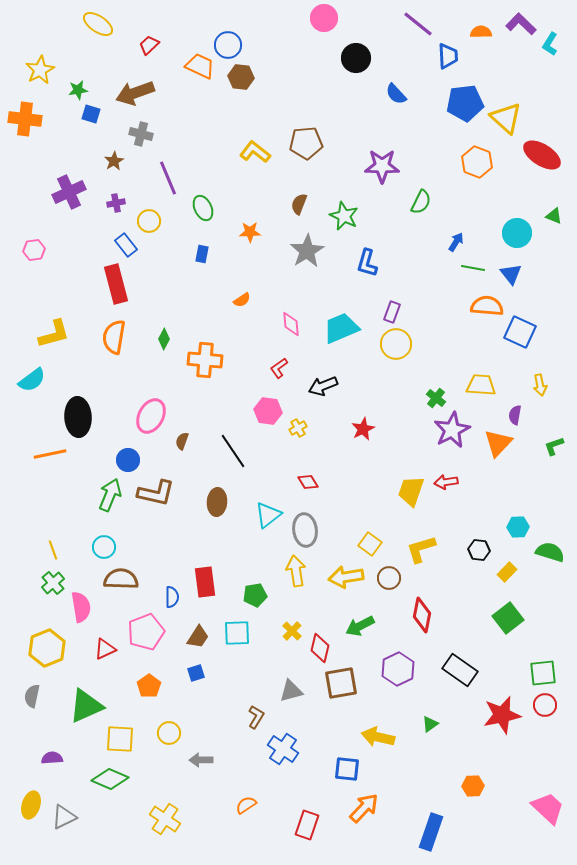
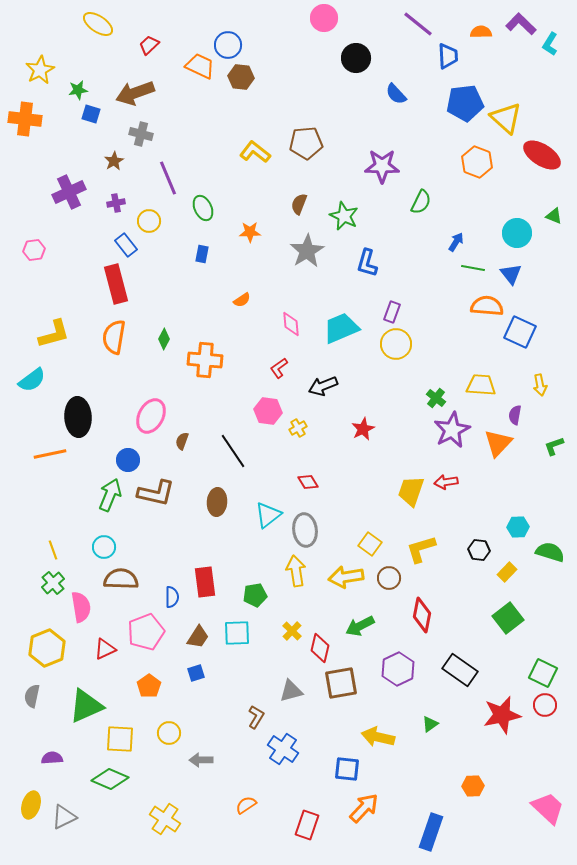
green square at (543, 673): rotated 32 degrees clockwise
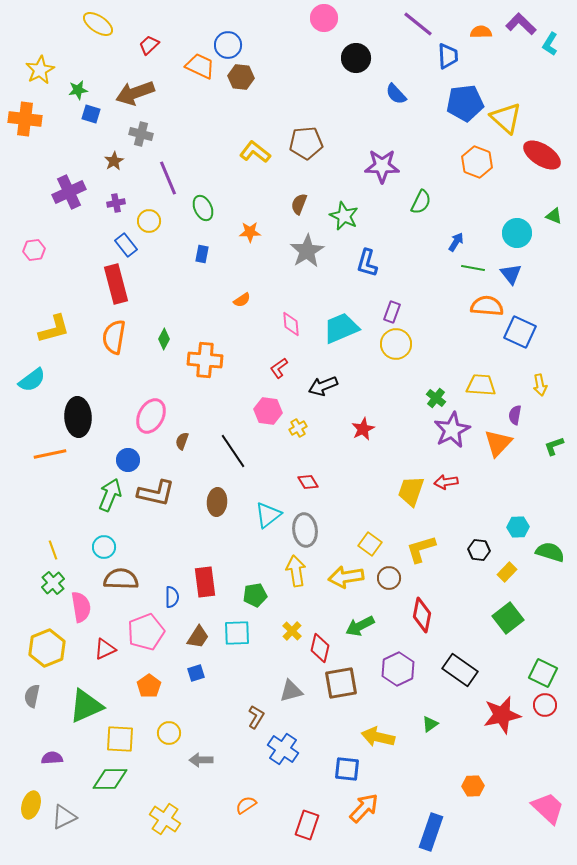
yellow L-shape at (54, 334): moved 5 px up
green diamond at (110, 779): rotated 24 degrees counterclockwise
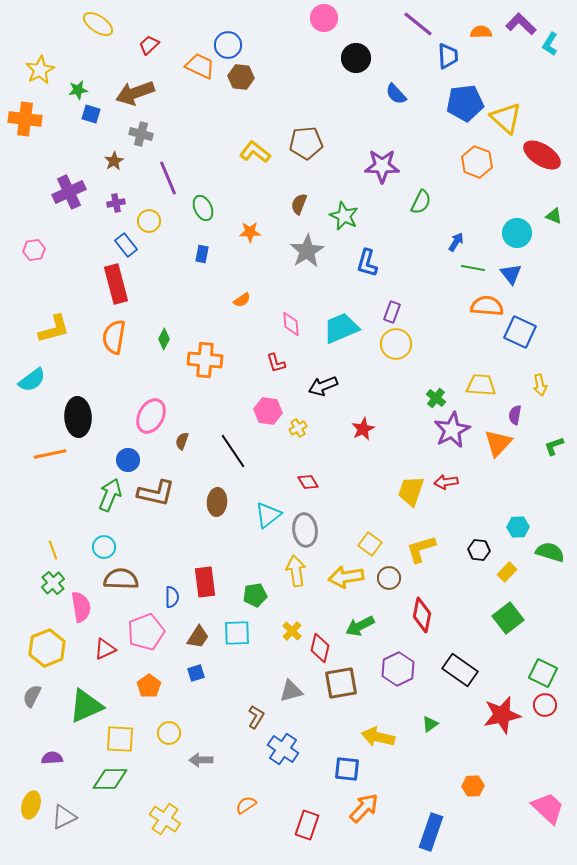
red L-shape at (279, 368): moved 3 px left, 5 px up; rotated 70 degrees counterclockwise
gray semicircle at (32, 696): rotated 15 degrees clockwise
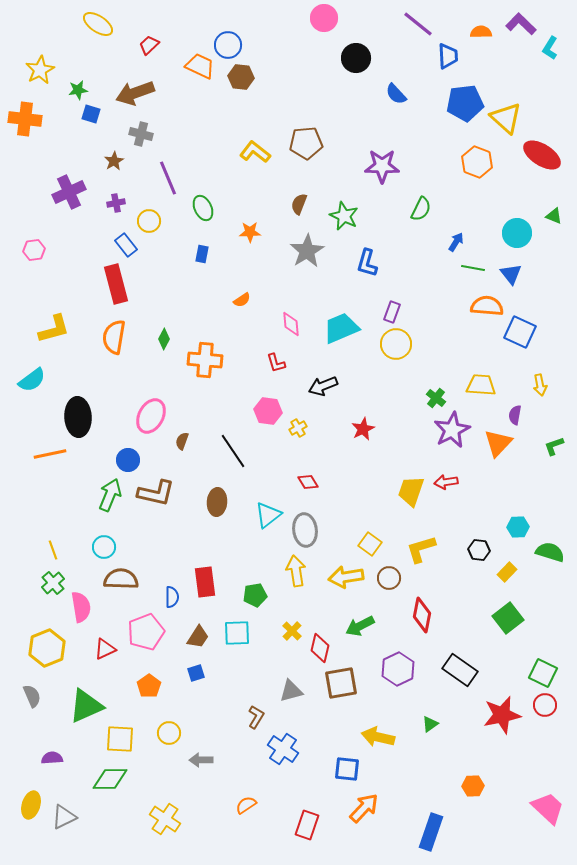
cyan L-shape at (550, 44): moved 4 px down
green semicircle at (421, 202): moved 7 px down
gray semicircle at (32, 696): rotated 130 degrees clockwise
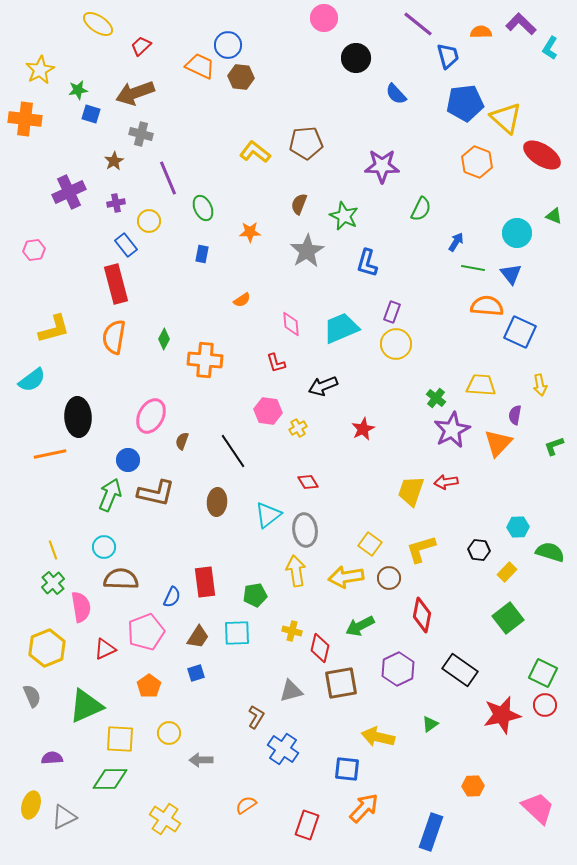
red trapezoid at (149, 45): moved 8 px left, 1 px down
blue trapezoid at (448, 56): rotated 12 degrees counterclockwise
blue semicircle at (172, 597): rotated 25 degrees clockwise
yellow cross at (292, 631): rotated 30 degrees counterclockwise
pink trapezoid at (548, 808): moved 10 px left
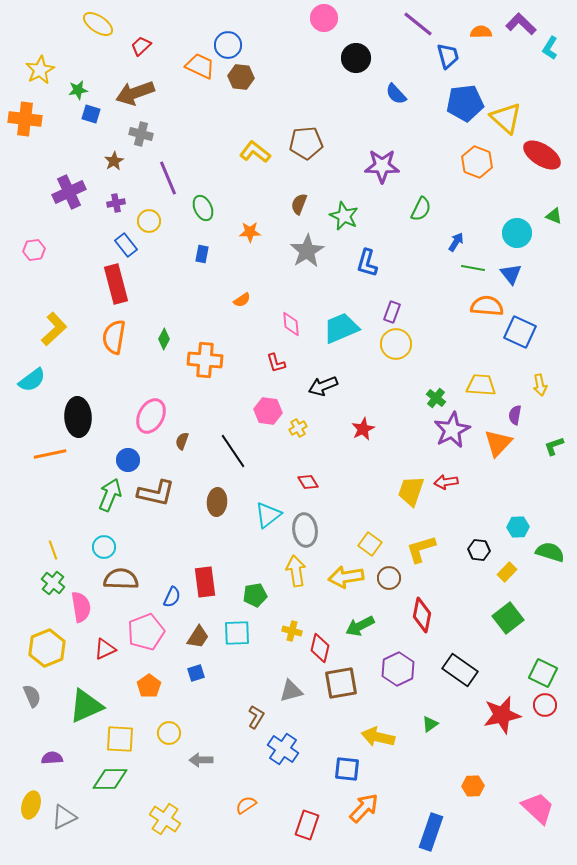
yellow L-shape at (54, 329): rotated 28 degrees counterclockwise
green cross at (53, 583): rotated 10 degrees counterclockwise
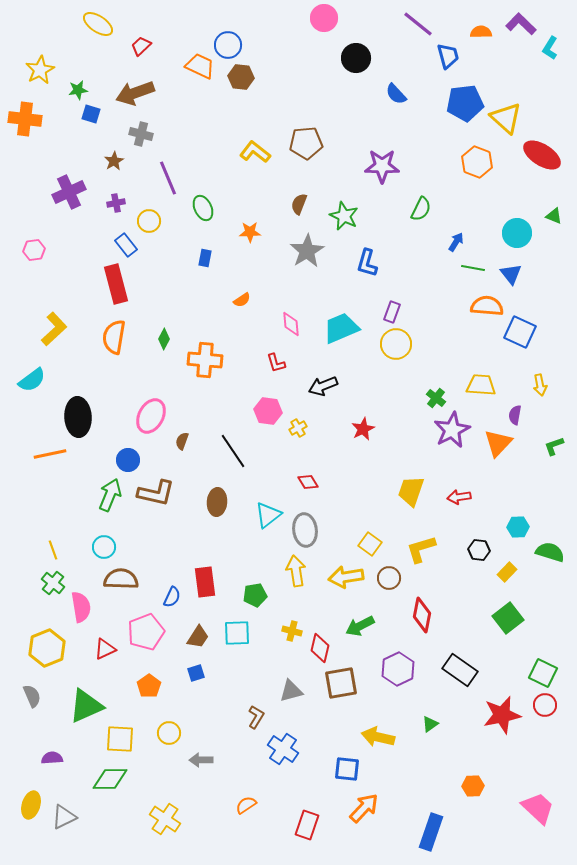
blue rectangle at (202, 254): moved 3 px right, 4 px down
red arrow at (446, 482): moved 13 px right, 15 px down
